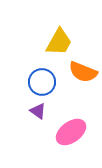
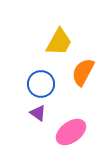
orange semicircle: rotated 96 degrees clockwise
blue circle: moved 1 px left, 2 px down
purple triangle: moved 2 px down
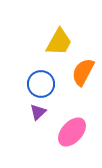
purple triangle: moved 1 px up; rotated 42 degrees clockwise
pink ellipse: moved 1 px right; rotated 12 degrees counterclockwise
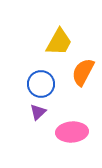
pink ellipse: rotated 44 degrees clockwise
